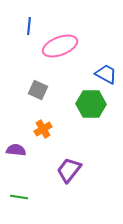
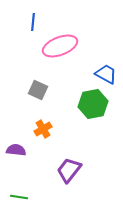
blue line: moved 4 px right, 4 px up
green hexagon: moved 2 px right; rotated 12 degrees counterclockwise
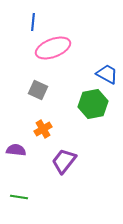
pink ellipse: moved 7 px left, 2 px down
blue trapezoid: moved 1 px right
purple trapezoid: moved 5 px left, 9 px up
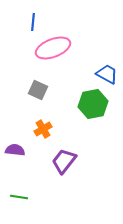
purple semicircle: moved 1 px left
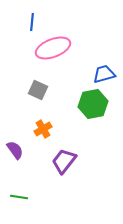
blue line: moved 1 px left
blue trapezoid: moved 3 px left; rotated 45 degrees counterclockwise
purple semicircle: rotated 48 degrees clockwise
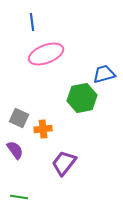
blue line: rotated 12 degrees counterclockwise
pink ellipse: moved 7 px left, 6 px down
gray square: moved 19 px left, 28 px down
green hexagon: moved 11 px left, 6 px up
orange cross: rotated 24 degrees clockwise
purple trapezoid: moved 2 px down
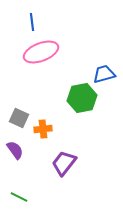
pink ellipse: moved 5 px left, 2 px up
green line: rotated 18 degrees clockwise
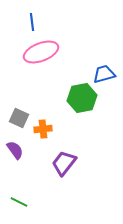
green line: moved 5 px down
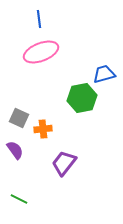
blue line: moved 7 px right, 3 px up
green line: moved 3 px up
